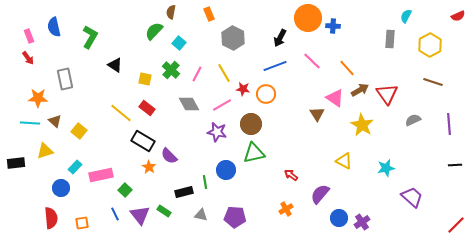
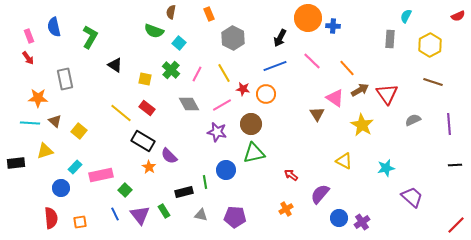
green semicircle at (154, 31): rotated 114 degrees counterclockwise
green rectangle at (164, 211): rotated 24 degrees clockwise
orange square at (82, 223): moved 2 px left, 1 px up
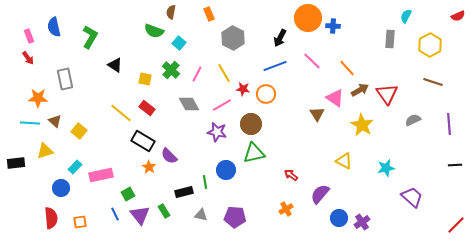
green square at (125, 190): moved 3 px right, 4 px down; rotated 16 degrees clockwise
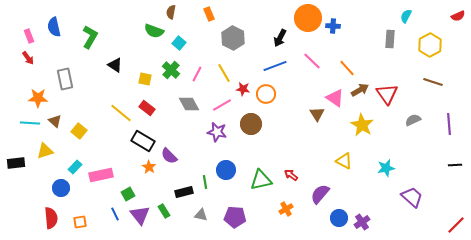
green triangle at (254, 153): moved 7 px right, 27 px down
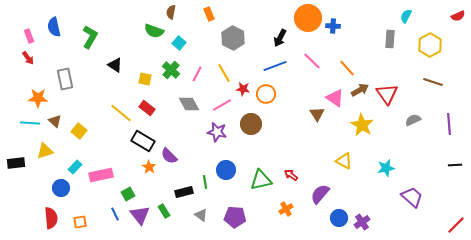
gray triangle at (201, 215): rotated 24 degrees clockwise
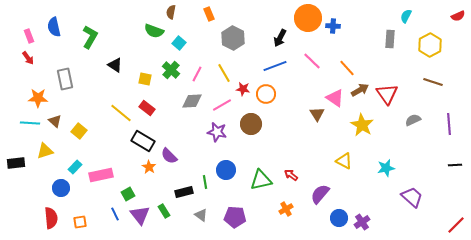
gray diamond at (189, 104): moved 3 px right, 3 px up; rotated 65 degrees counterclockwise
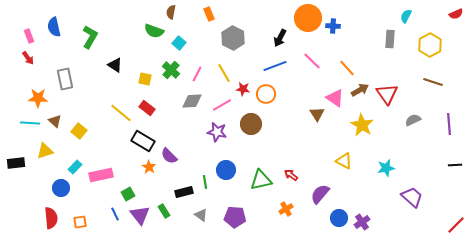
red semicircle at (458, 16): moved 2 px left, 2 px up
